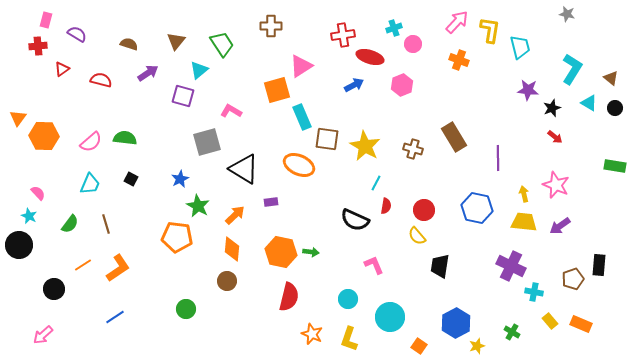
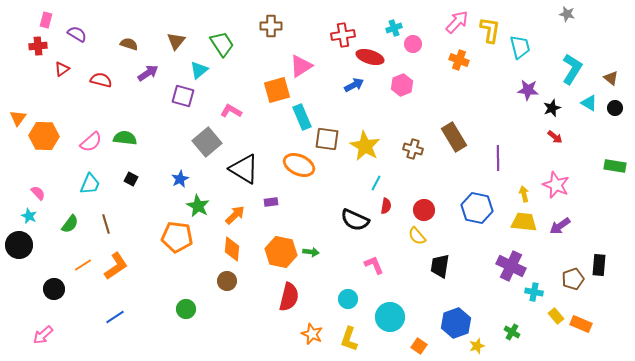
gray square at (207, 142): rotated 24 degrees counterclockwise
orange L-shape at (118, 268): moved 2 px left, 2 px up
yellow rectangle at (550, 321): moved 6 px right, 5 px up
blue hexagon at (456, 323): rotated 8 degrees clockwise
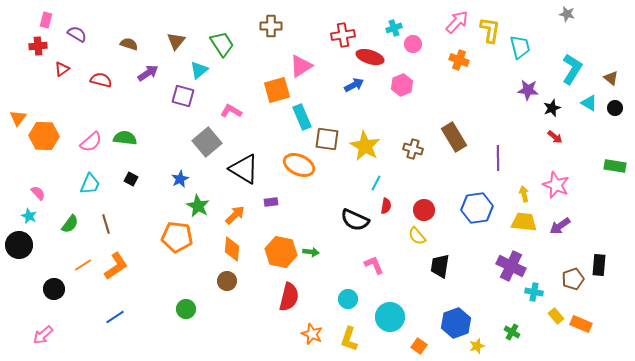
blue hexagon at (477, 208): rotated 20 degrees counterclockwise
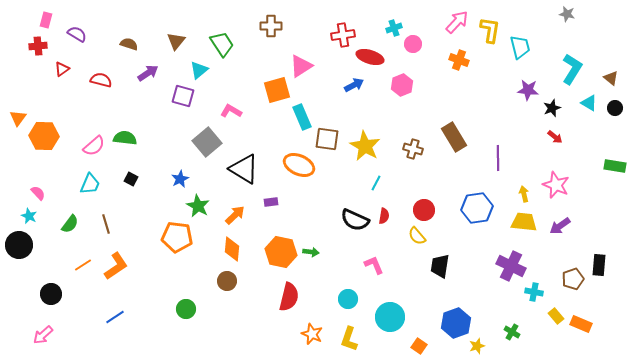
pink semicircle at (91, 142): moved 3 px right, 4 px down
red semicircle at (386, 206): moved 2 px left, 10 px down
black circle at (54, 289): moved 3 px left, 5 px down
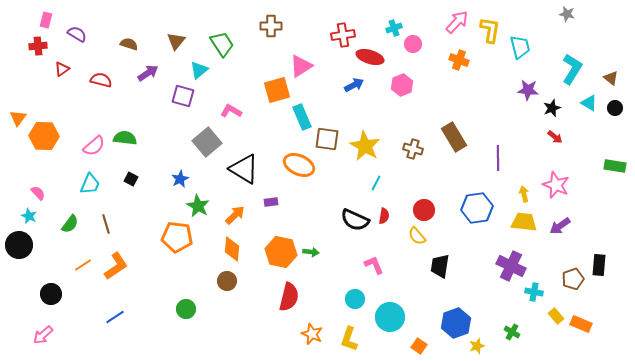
cyan circle at (348, 299): moved 7 px right
